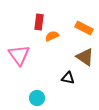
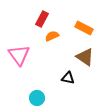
red rectangle: moved 3 px right, 3 px up; rotated 21 degrees clockwise
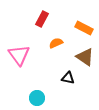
orange semicircle: moved 4 px right, 7 px down
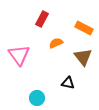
brown triangle: moved 2 px left; rotated 18 degrees clockwise
black triangle: moved 5 px down
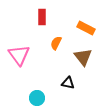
red rectangle: moved 2 px up; rotated 28 degrees counterclockwise
orange rectangle: moved 2 px right
orange semicircle: rotated 40 degrees counterclockwise
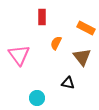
brown triangle: moved 1 px left
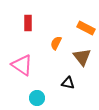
red rectangle: moved 14 px left, 6 px down
pink triangle: moved 3 px right, 10 px down; rotated 20 degrees counterclockwise
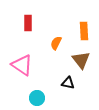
orange rectangle: moved 2 px left, 3 px down; rotated 60 degrees clockwise
brown triangle: moved 1 px left, 3 px down
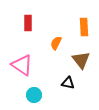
orange rectangle: moved 4 px up
cyan circle: moved 3 px left, 3 px up
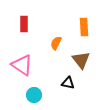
red rectangle: moved 4 px left, 1 px down
